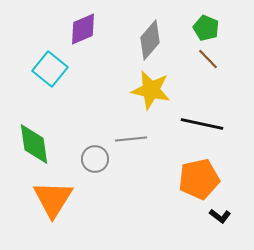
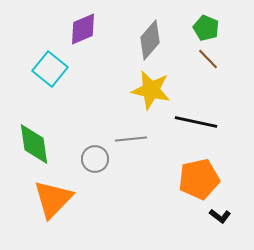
black line: moved 6 px left, 2 px up
orange triangle: rotated 12 degrees clockwise
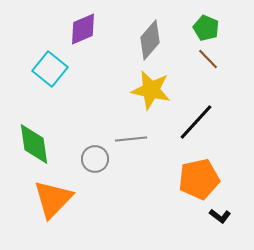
black line: rotated 60 degrees counterclockwise
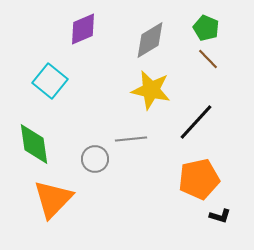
gray diamond: rotated 18 degrees clockwise
cyan square: moved 12 px down
black L-shape: rotated 20 degrees counterclockwise
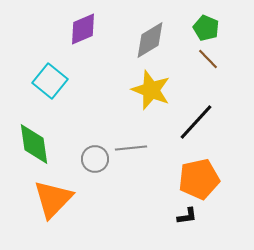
yellow star: rotated 9 degrees clockwise
gray line: moved 9 px down
black L-shape: moved 33 px left; rotated 25 degrees counterclockwise
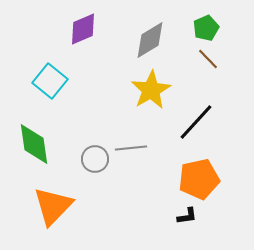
green pentagon: rotated 25 degrees clockwise
yellow star: rotated 21 degrees clockwise
orange triangle: moved 7 px down
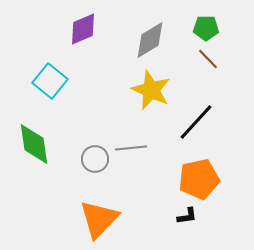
green pentagon: rotated 25 degrees clockwise
yellow star: rotated 18 degrees counterclockwise
orange triangle: moved 46 px right, 13 px down
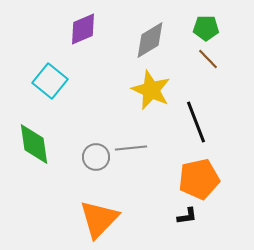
black line: rotated 63 degrees counterclockwise
gray circle: moved 1 px right, 2 px up
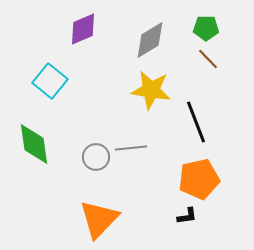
yellow star: rotated 15 degrees counterclockwise
